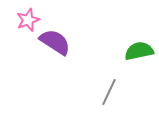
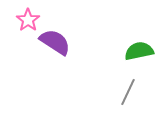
pink star: rotated 15 degrees counterclockwise
gray line: moved 19 px right
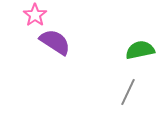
pink star: moved 7 px right, 5 px up
green semicircle: moved 1 px right, 1 px up
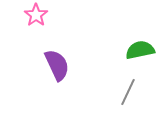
pink star: moved 1 px right
purple semicircle: moved 2 px right, 23 px down; rotated 32 degrees clockwise
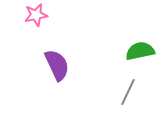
pink star: rotated 25 degrees clockwise
green semicircle: moved 1 px down
